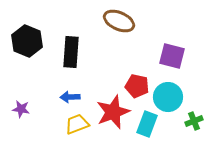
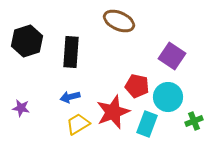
black hexagon: rotated 20 degrees clockwise
purple square: rotated 20 degrees clockwise
blue arrow: rotated 12 degrees counterclockwise
purple star: moved 1 px up
yellow trapezoid: moved 1 px right; rotated 10 degrees counterclockwise
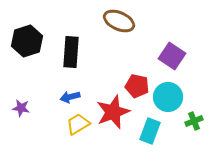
cyan rectangle: moved 3 px right, 7 px down
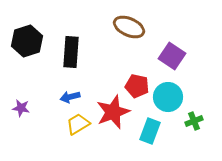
brown ellipse: moved 10 px right, 6 px down
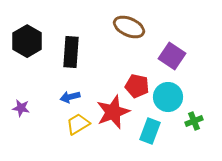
black hexagon: rotated 12 degrees counterclockwise
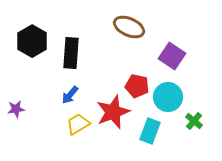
black hexagon: moved 5 px right
black rectangle: moved 1 px down
blue arrow: moved 2 px up; rotated 36 degrees counterclockwise
purple star: moved 5 px left, 1 px down; rotated 18 degrees counterclockwise
green cross: rotated 30 degrees counterclockwise
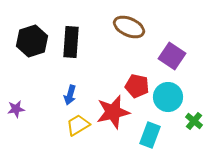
black hexagon: rotated 12 degrees clockwise
black rectangle: moved 11 px up
blue arrow: rotated 24 degrees counterclockwise
red star: rotated 8 degrees clockwise
yellow trapezoid: moved 1 px down
cyan rectangle: moved 4 px down
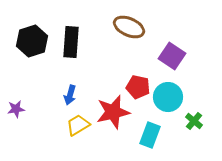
red pentagon: moved 1 px right, 1 px down
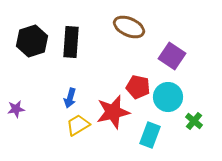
blue arrow: moved 3 px down
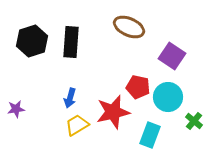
yellow trapezoid: moved 1 px left
